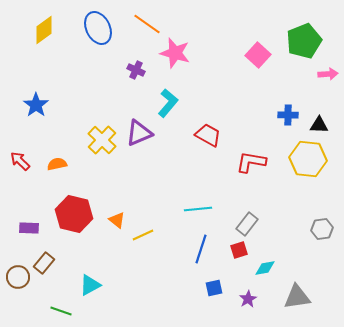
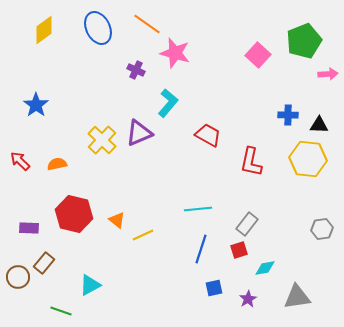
red L-shape: rotated 88 degrees counterclockwise
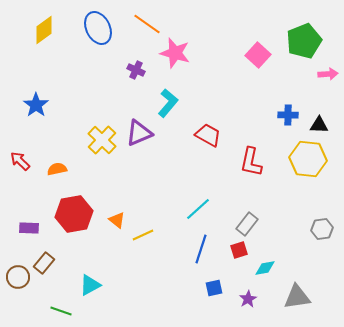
orange semicircle: moved 5 px down
cyan line: rotated 36 degrees counterclockwise
red hexagon: rotated 24 degrees counterclockwise
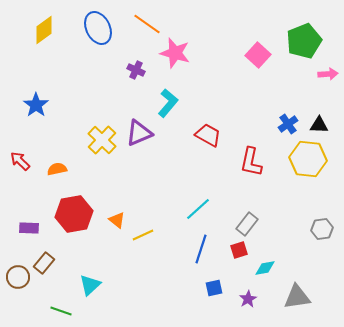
blue cross: moved 9 px down; rotated 36 degrees counterclockwise
cyan triangle: rotated 15 degrees counterclockwise
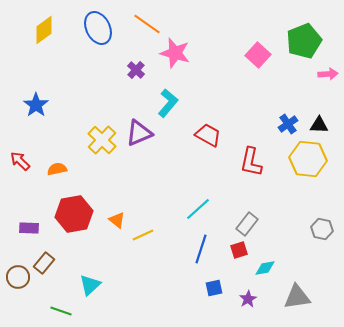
purple cross: rotated 18 degrees clockwise
gray hexagon: rotated 20 degrees clockwise
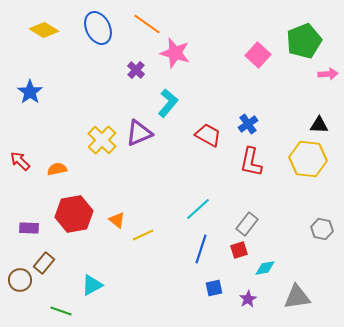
yellow diamond: rotated 68 degrees clockwise
blue star: moved 6 px left, 13 px up
blue cross: moved 40 px left
brown circle: moved 2 px right, 3 px down
cyan triangle: moved 2 px right; rotated 15 degrees clockwise
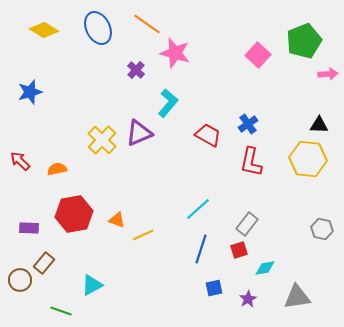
blue star: rotated 20 degrees clockwise
orange triangle: rotated 18 degrees counterclockwise
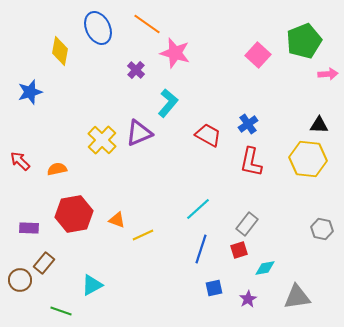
yellow diamond: moved 16 px right, 21 px down; rotated 68 degrees clockwise
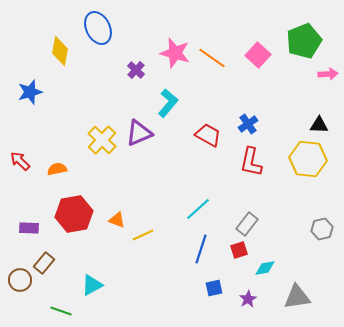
orange line: moved 65 px right, 34 px down
gray hexagon: rotated 25 degrees counterclockwise
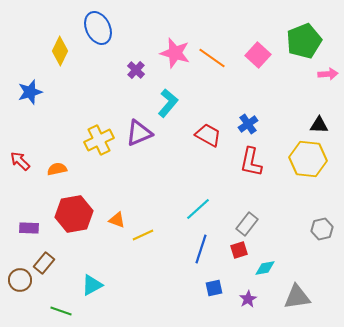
yellow diamond: rotated 16 degrees clockwise
yellow cross: moved 3 px left; rotated 20 degrees clockwise
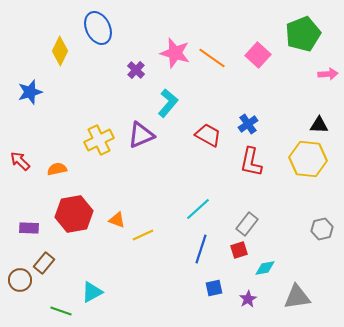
green pentagon: moved 1 px left, 7 px up
purple triangle: moved 2 px right, 2 px down
cyan triangle: moved 7 px down
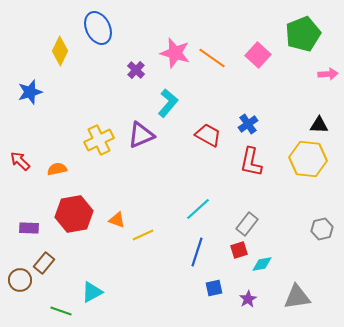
blue line: moved 4 px left, 3 px down
cyan diamond: moved 3 px left, 4 px up
